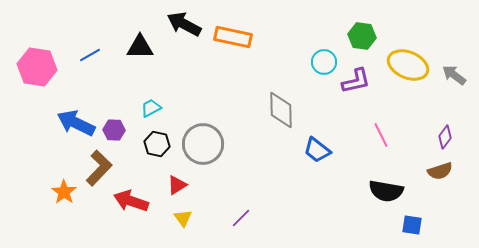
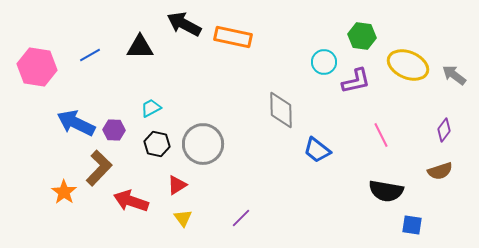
purple diamond: moved 1 px left, 7 px up
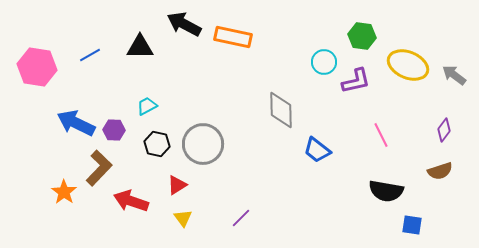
cyan trapezoid: moved 4 px left, 2 px up
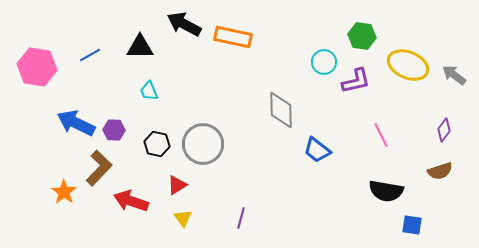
cyan trapezoid: moved 2 px right, 15 px up; rotated 85 degrees counterclockwise
purple line: rotated 30 degrees counterclockwise
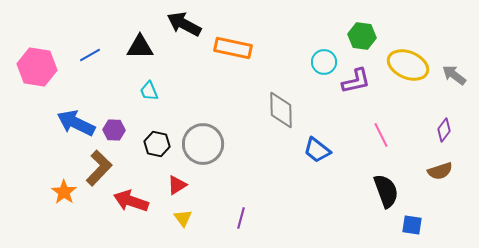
orange rectangle: moved 11 px down
black semicircle: rotated 120 degrees counterclockwise
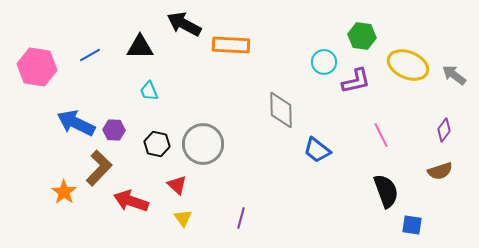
orange rectangle: moved 2 px left, 3 px up; rotated 9 degrees counterclockwise
red triangle: rotated 45 degrees counterclockwise
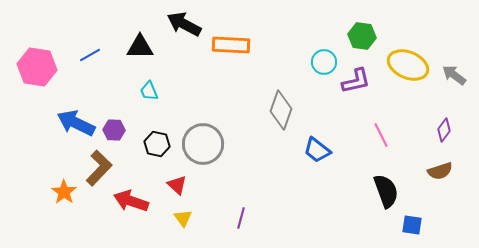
gray diamond: rotated 21 degrees clockwise
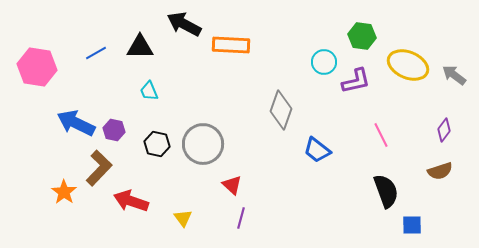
blue line: moved 6 px right, 2 px up
purple hexagon: rotated 10 degrees clockwise
red triangle: moved 55 px right
blue square: rotated 10 degrees counterclockwise
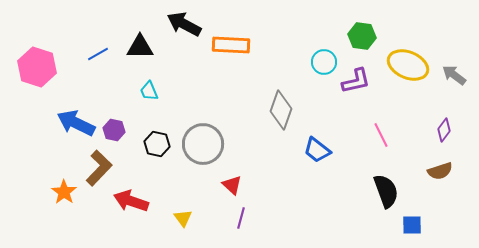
blue line: moved 2 px right, 1 px down
pink hexagon: rotated 9 degrees clockwise
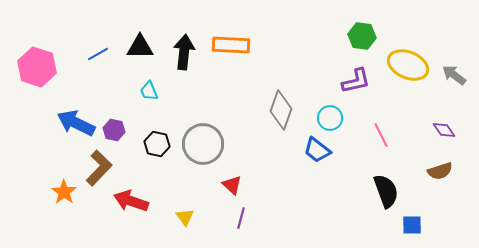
black arrow: moved 28 px down; rotated 68 degrees clockwise
cyan circle: moved 6 px right, 56 px down
purple diamond: rotated 70 degrees counterclockwise
yellow triangle: moved 2 px right, 1 px up
